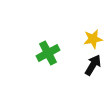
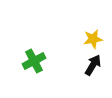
green cross: moved 14 px left, 8 px down
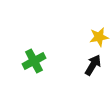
yellow star: moved 6 px right, 2 px up
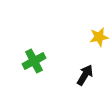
black arrow: moved 8 px left, 10 px down
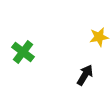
green cross: moved 11 px left, 9 px up; rotated 25 degrees counterclockwise
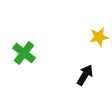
green cross: moved 1 px right, 1 px down
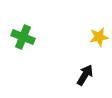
green cross: moved 1 px left, 16 px up; rotated 15 degrees counterclockwise
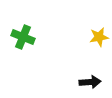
black arrow: moved 5 px right, 7 px down; rotated 55 degrees clockwise
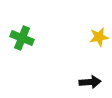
green cross: moved 1 px left, 1 px down
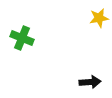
yellow star: moved 19 px up
